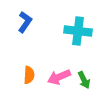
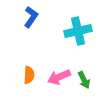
blue L-shape: moved 6 px right, 5 px up
cyan cross: rotated 20 degrees counterclockwise
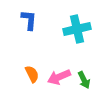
blue L-shape: moved 2 px left, 3 px down; rotated 30 degrees counterclockwise
cyan cross: moved 1 px left, 2 px up
orange semicircle: moved 3 px right, 1 px up; rotated 30 degrees counterclockwise
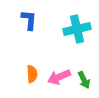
orange semicircle: rotated 24 degrees clockwise
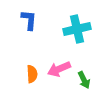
pink arrow: moved 8 px up
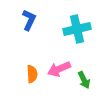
blue L-shape: rotated 20 degrees clockwise
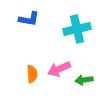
blue L-shape: moved 1 px up; rotated 75 degrees clockwise
green arrow: rotated 108 degrees clockwise
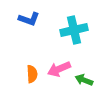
blue L-shape: rotated 10 degrees clockwise
cyan cross: moved 3 px left, 1 px down
green arrow: rotated 30 degrees clockwise
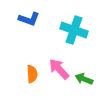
cyan cross: rotated 32 degrees clockwise
pink arrow: rotated 70 degrees clockwise
green arrow: moved 1 px up
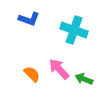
orange semicircle: rotated 42 degrees counterclockwise
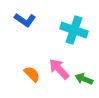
blue L-shape: moved 4 px left, 1 px down; rotated 15 degrees clockwise
